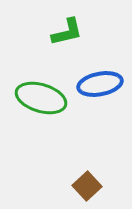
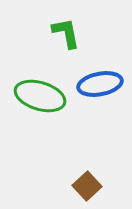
green L-shape: moved 1 px left, 1 px down; rotated 88 degrees counterclockwise
green ellipse: moved 1 px left, 2 px up
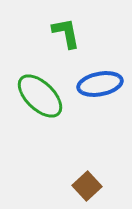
green ellipse: rotated 27 degrees clockwise
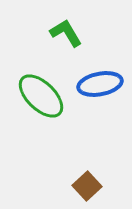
green L-shape: rotated 20 degrees counterclockwise
green ellipse: moved 1 px right
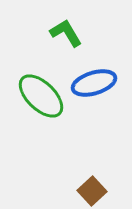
blue ellipse: moved 6 px left, 1 px up; rotated 6 degrees counterclockwise
brown square: moved 5 px right, 5 px down
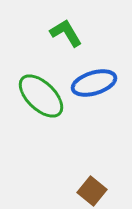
brown square: rotated 8 degrees counterclockwise
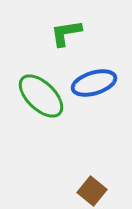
green L-shape: rotated 68 degrees counterclockwise
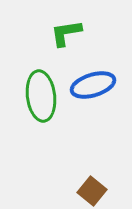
blue ellipse: moved 1 px left, 2 px down
green ellipse: rotated 39 degrees clockwise
